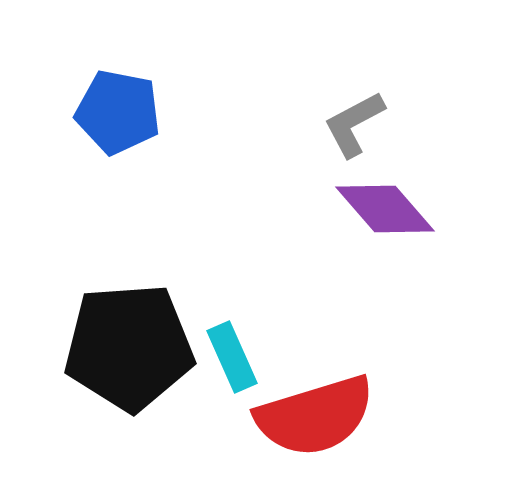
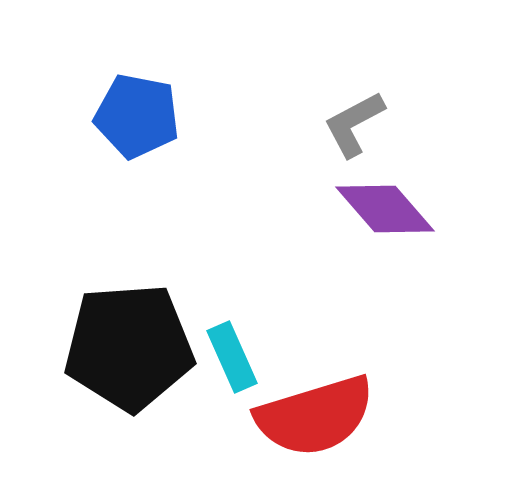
blue pentagon: moved 19 px right, 4 px down
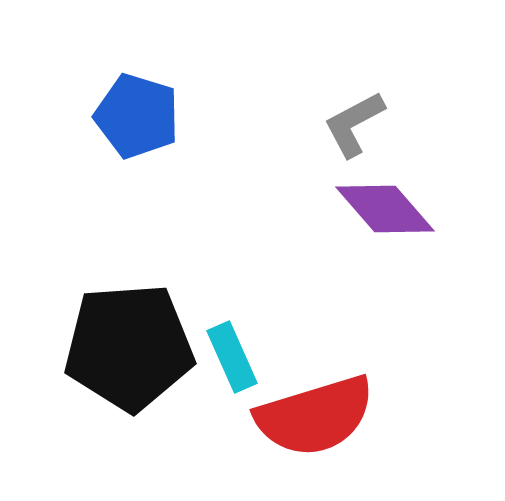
blue pentagon: rotated 6 degrees clockwise
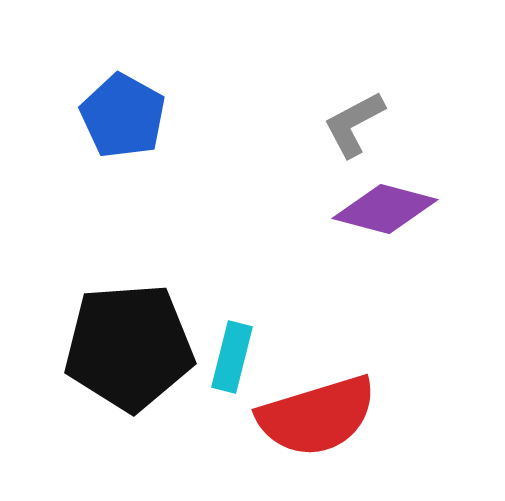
blue pentagon: moved 14 px left; rotated 12 degrees clockwise
purple diamond: rotated 34 degrees counterclockwise
cyan rectangle: rotated 38 degrees clockwise
red semicircle: moved 2 px right
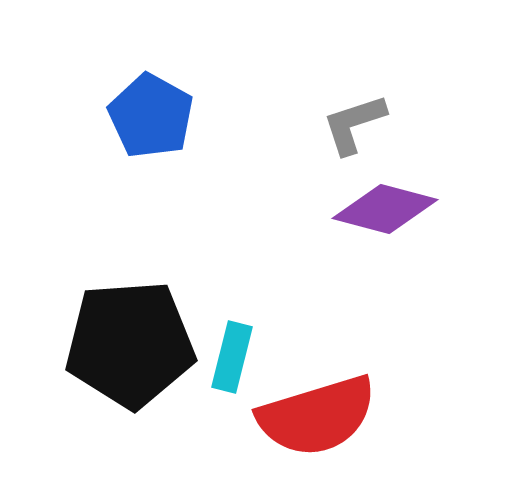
blue pentagon: moved 28 px right
gray L-shape: rotated 10 degrees clockwise
black pentagon: moved 1 px right, 3 px up
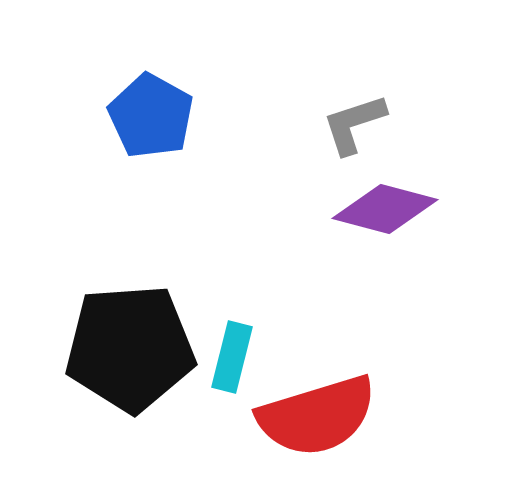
black pentagon: moved 4 px down
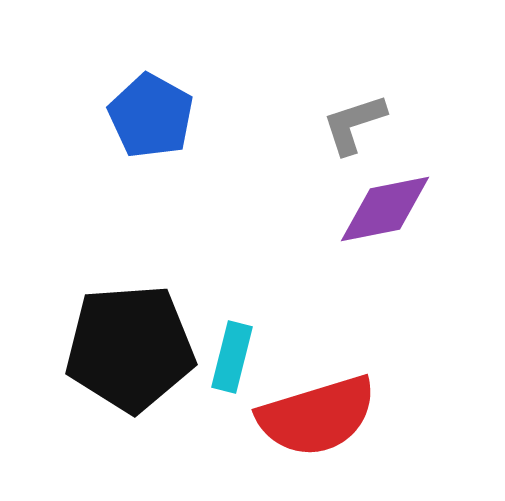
purple diamond: rotated 26 degrees counterclockwise
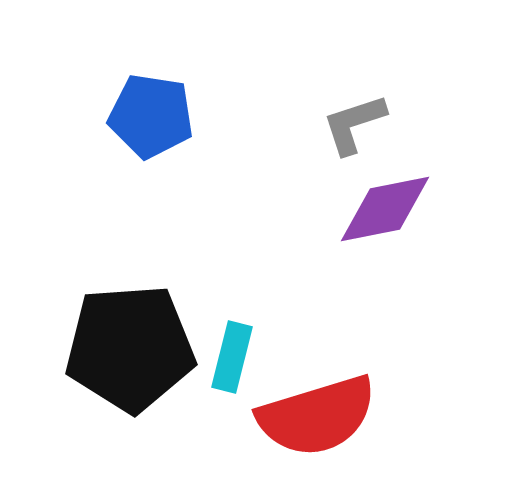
blue pentagon: rotated 20 degrees counterclockwise
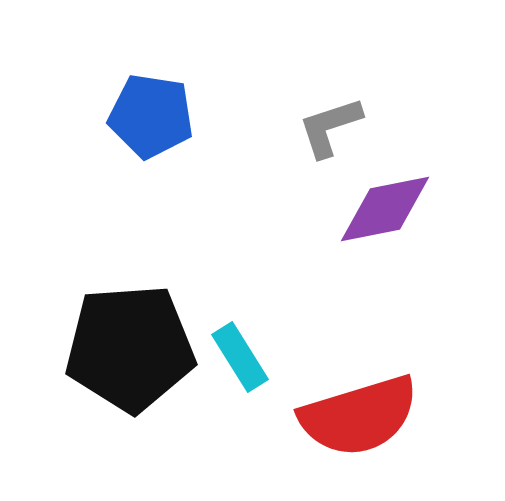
gray L-shape: moved 24 px left, 3 px down
cyan rectangle: moved 8 px right; rotated 46 degrees counterclockwise
red semicircle: moved 42 px right
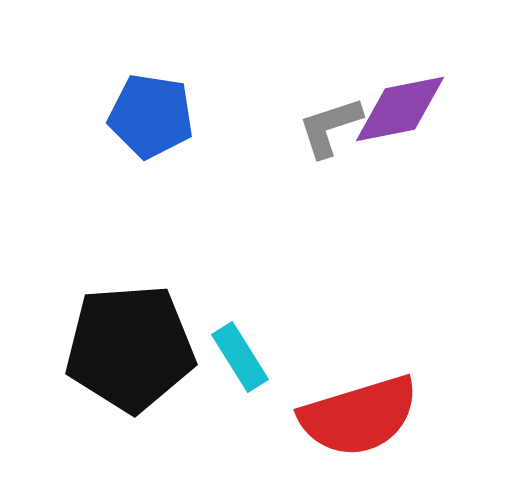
purple diamond: moved 15 px right, 100 px up
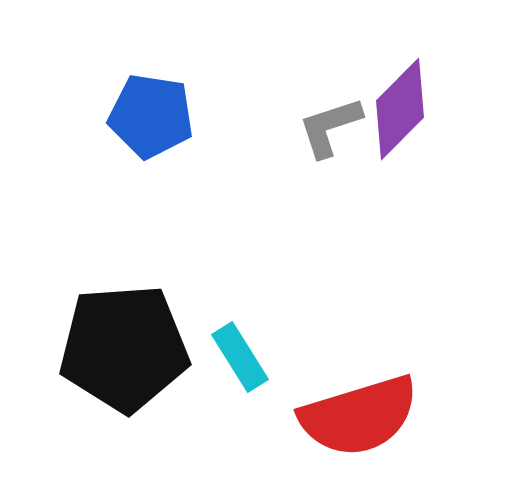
purple diamond: rotated 34 degrees counterclockwise
black pentagon: moved 6 px left
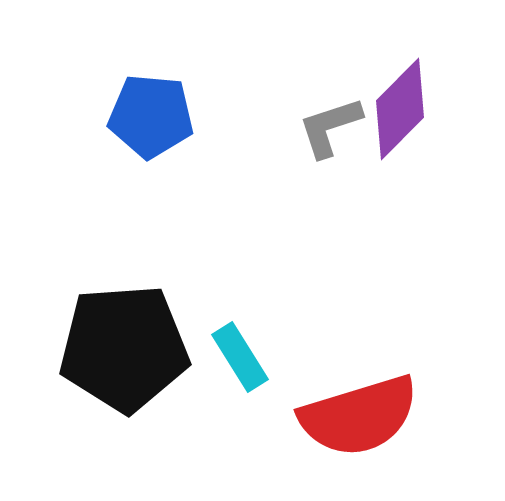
blue pentagon: rotated 4 degrees counterclockwise
